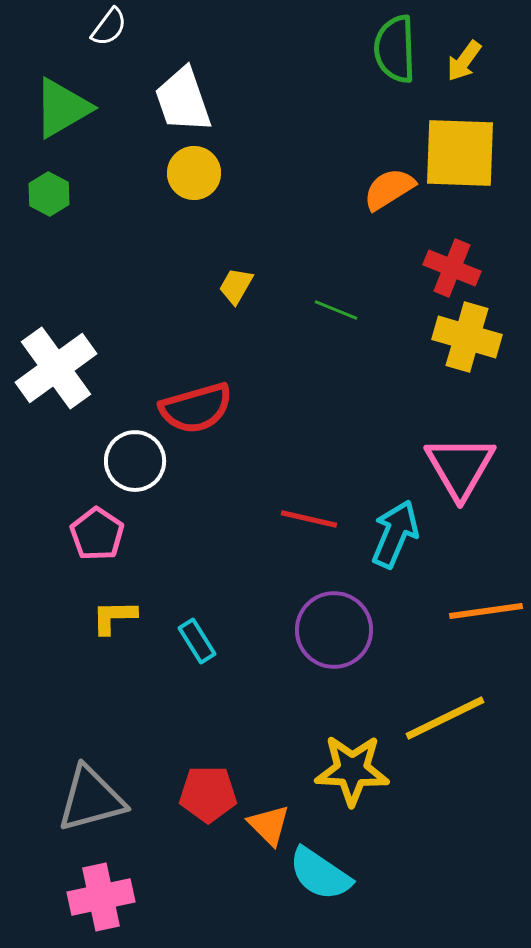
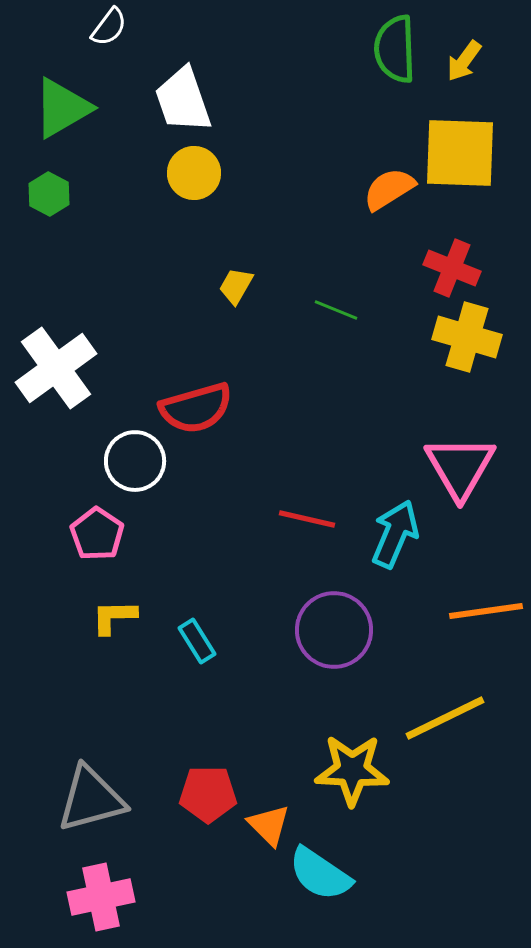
red line: moved 2 px left
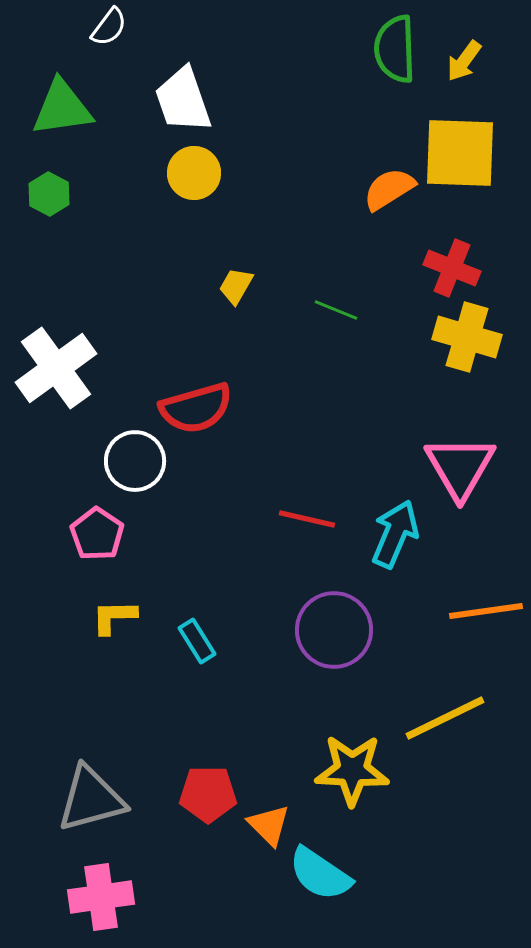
green triangle: rotated 22 degrees clockwise
pink cross: rotated 4 degrees clockwise
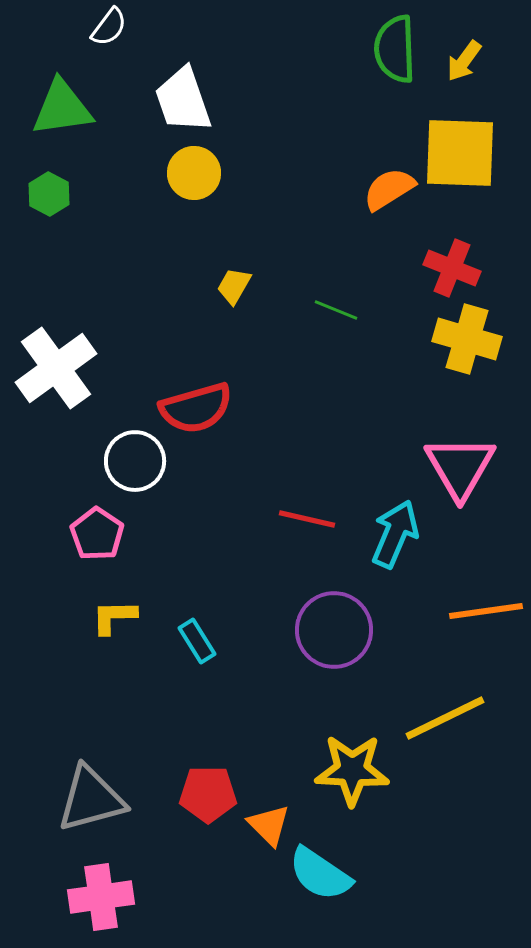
yellow trapezoid: moved 2 px left
yellow cross: moved 2 px down
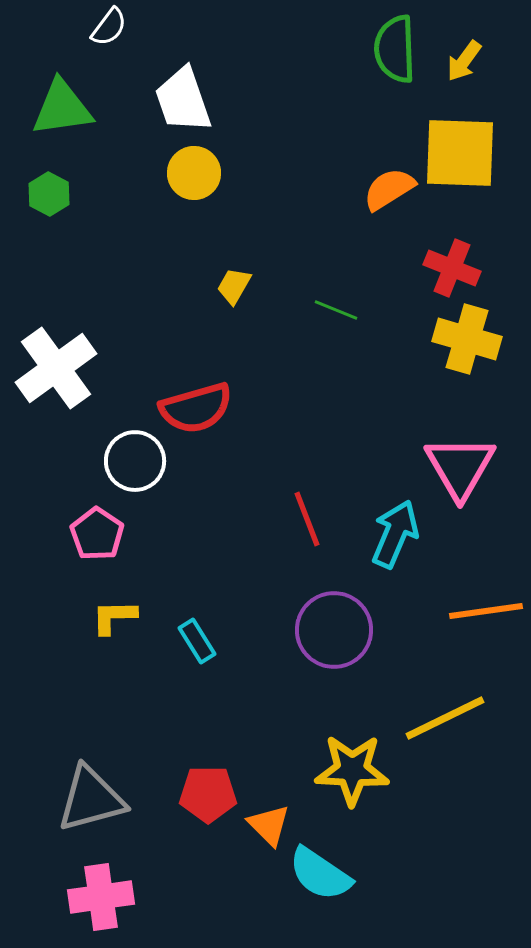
red line: rotated 56 degrees clockwise
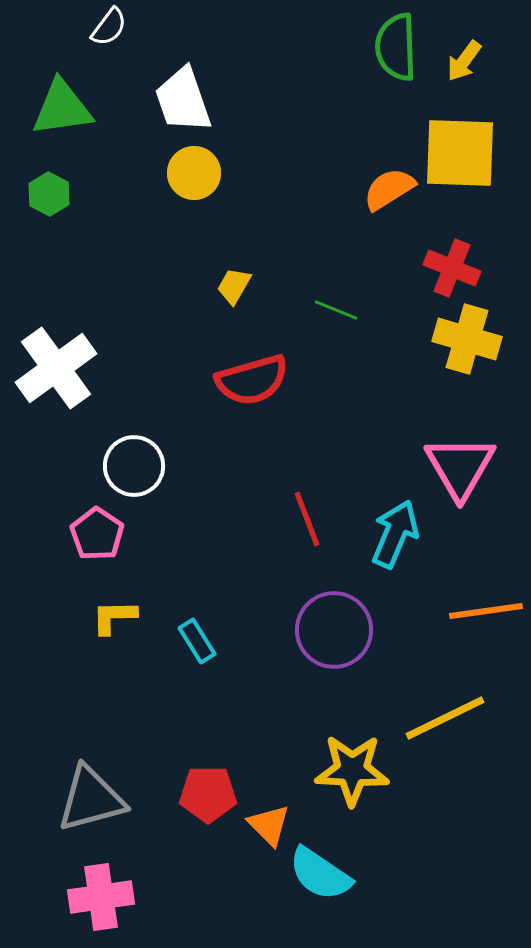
green semicircle: moved 1 px right, 2 px up
red semicircle: moved 56 px right, 28 px up
white circle: moved 1 px left, 5 px down
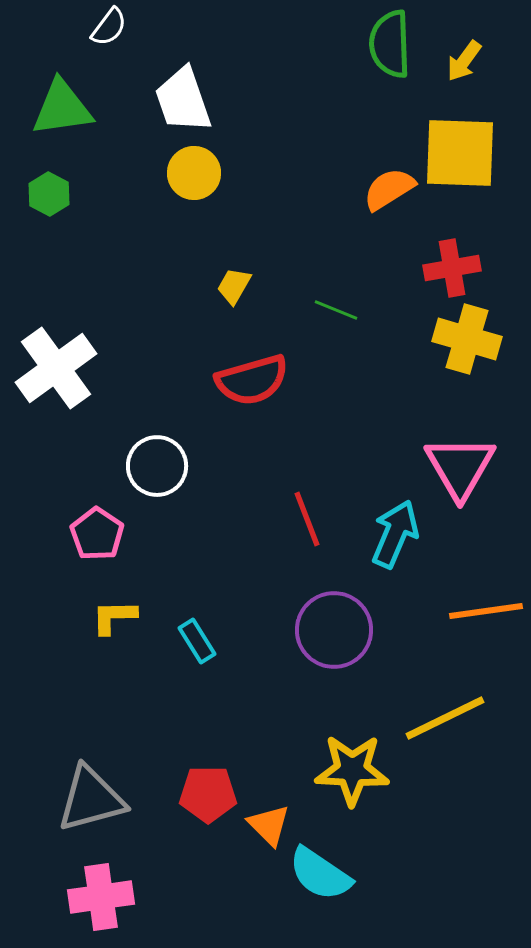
green semicircle: moved 6 px left, 3 px up
red cross: rotated 32 degrees counterclockwise
white circle: moved 23 px right
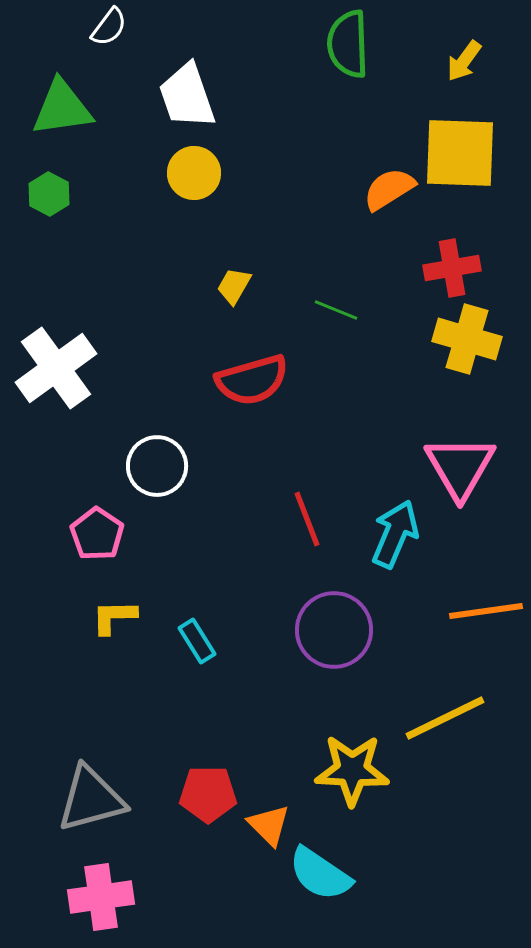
green semicircle: moved 42 px left
white trapezoid: moved 4 px right, 4 px up
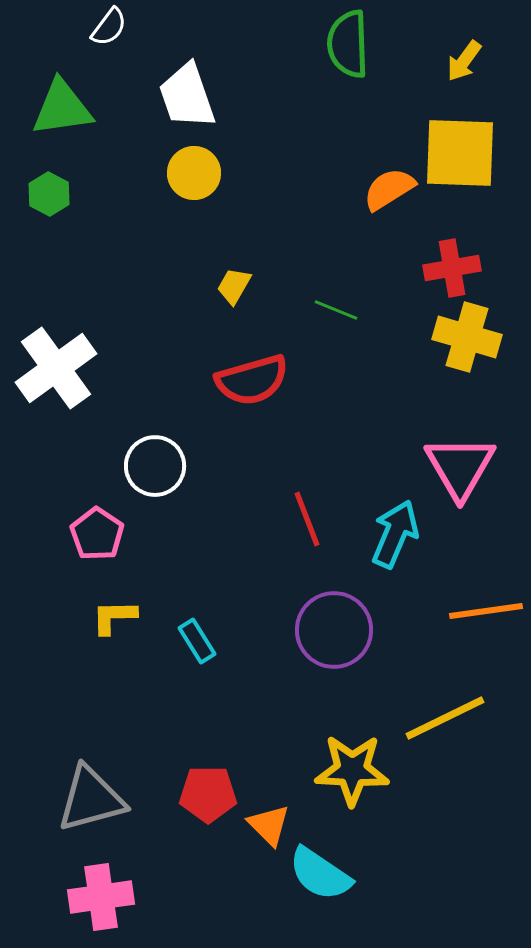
yellow cross: moved 2 px up
white circle: moved 2 px left
